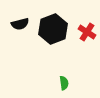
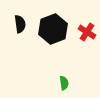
black semicircle: rotated 84 degrees counterclockwise
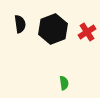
red cross: rotated 24 degrees clockwise
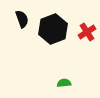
black semicircle: moved 2 px right, 5 px up; rotated 12 degrees counterclockwise
green semicircle: rotated 88 degrees counterclockwise
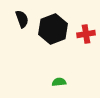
red cross: moved 1 px left, 2 px down; rotated 24 degrees clockwise
green semicircle: moved 5 px left, 1 px up
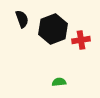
red cross: moved 5 px left, 6 px down
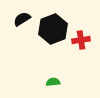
black semicircle: rotated 102 degrees counterclockwise
green semicircle: moved 6 px left
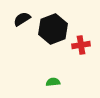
red cross: moved 5 px down
